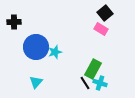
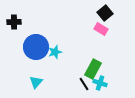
black line: moved 1 px left, 1 px down
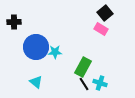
cyan star: rotated 16 degrees clockwise
green rectangle: moved 10 px left, 2 px up
cyan triangle: rotated 32 degrees counterclockwise
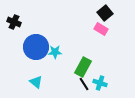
black cross: rotated 24 degrees clockwise
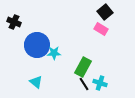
black square: moved 1 px up
blue circle: moved 1 px right, 2 px up
cyan star: moved 1 px left, 1 px down
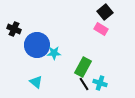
black cross: moved 7 px down
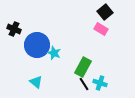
cyan star: rotated 24 degrees clockwise
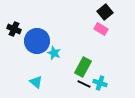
blue circle: moved 4 px up
black line: rotated 32 degrees counterclockwise
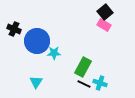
pink rectangle: moved 3 px right, 4 px up
cyan star: rotated 24 degrees counterclockwise
cyan triangle: rotated 24 degrees clockwise
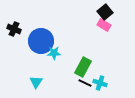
blue circle: moved 4 px right
black line: moved 1 px right, 1 px up
